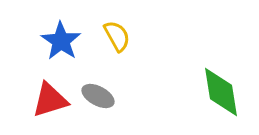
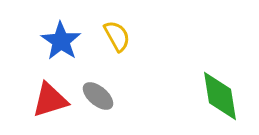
green diamond: moved 1 px left, 4 px down
gray ellipse: rotated 12 degrees clockwise
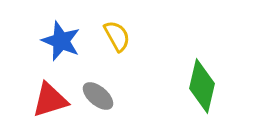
blue star: rotated 12 degrees counterclockwise
green diamond: moved 18 px left, 10 px up; rotated 22 degrees clockwise
